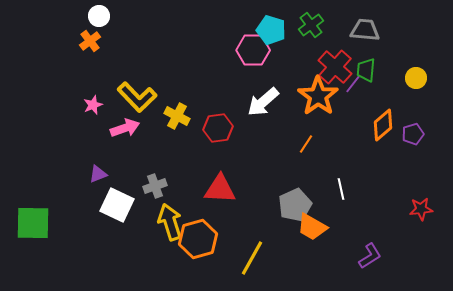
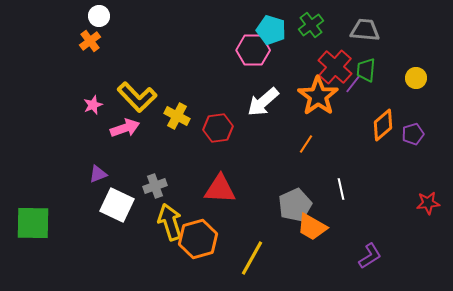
red star: moved 7 px right, 6 px up
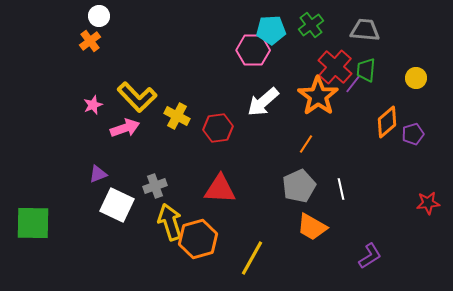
cyan pentagon: rotated 20 degrees counterclockwise
orange diamond: moved 4 px right, 3 px up
gray pentagon: moved 4 px right, 19 px up
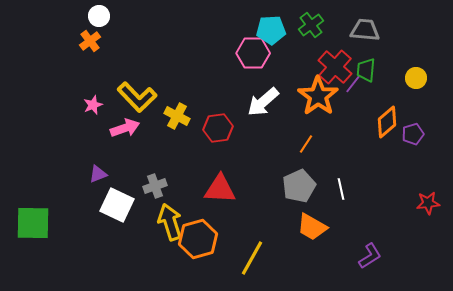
pink hexagon: moved 3 px down
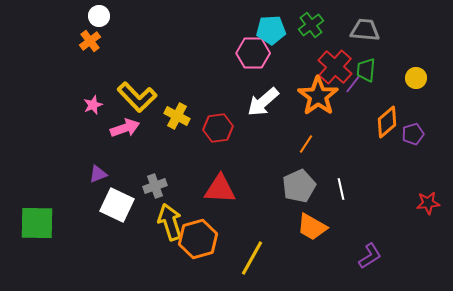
green square: moved 4 px right
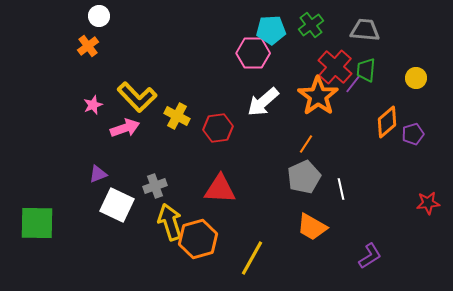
orange cross: moved 2 px left, 5 px down
gray pentagon: moved 5 px right, 9 px up
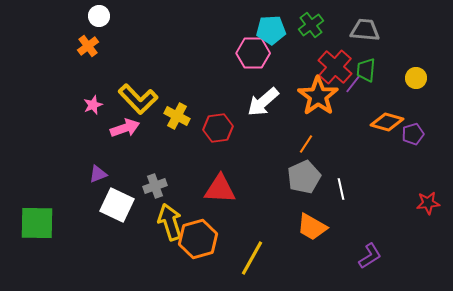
yellow L-shape: moved 1 px right, 2 px down
orange diamond: rotated 56 degrees clockwise
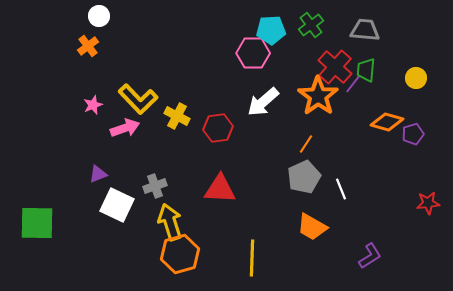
white line: rotated 10 degrees counterclockwise
orange hexagon: moved 18 px left, 15 px down
yellow line: rotated 27 degrees counterclockwise
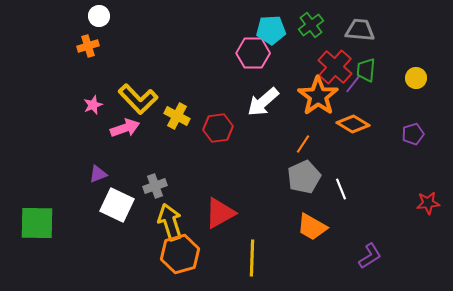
gray trapezoid: moved 5 px left
orange cross: rotated 20 degrees clockwise
orange diamond: moved 34 px left, 2 px down; rotated 16 degrees clockwise
orange line: moved 3 px left
red triangle: moved 24 px down; rotated 32 degrees counterclockwise
